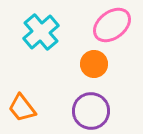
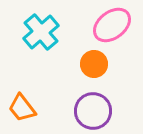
purple circle: moved 2 px right
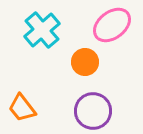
cyan cross: moved 1 px right, 2 px up
orange circle: moved 9 px left, 2 px up
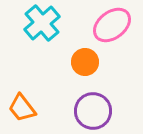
cyan cross: moved 7 px up
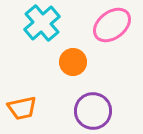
orange circle: moved 12 px left
orange trapezoid: rotated 64 degrees counterclockwise
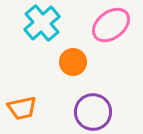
pink ellipse: moved 1 px left
purple circle: moved 1 px down
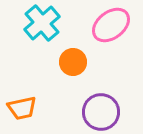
purple circle: moved 8 px right
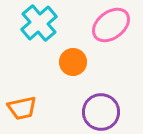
cyan cross: moved 3 px left
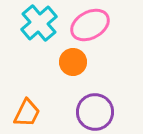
pink ellipse: moved 21 px left; rotated 9 degrees clockwise
orange trapezoid: moved 5 px right, 5 px down; rotated 52 degrees counterclockwise
purple circle: moved 6 px left
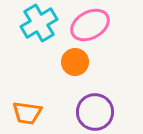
cyan cross: rotated 9 degrees clockwise
orange circle: moved 2 px right
orange trapezoid: rotated 72 degrees clockwise
